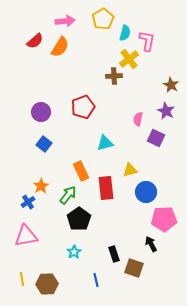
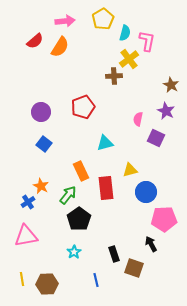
orange star: rotated 14 degrees counterclockwise
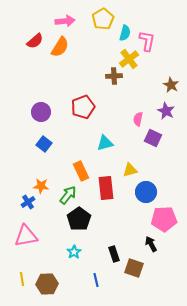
purple square: moved 3 px left
orange star: rotated 21 degrees counterclockwise
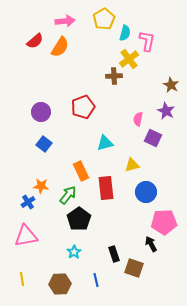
yellow pentagon: moved 1 px right
yellow triangle: moved 2 px right, 5 px up
pink pentagon: moved 3 px down
brown hexagon: moved 13 px right
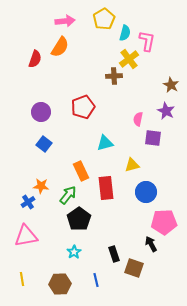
red semicircle: moved 18 px down; rotated 30 degrees counterclockwise
purple square: rotated 18 degrees counterclockwise
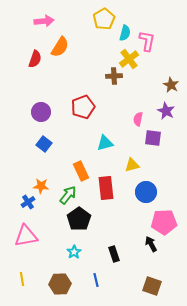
pink arrow: moved 21 px left
brown square: moved 18 px right, 18 px down
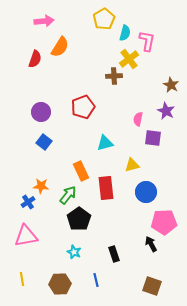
blue square: moved 2 px up
cyan star: rotated 16 degrees counterclockwise
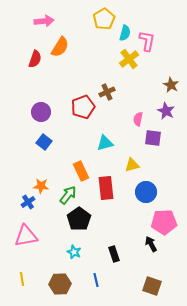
brown cross: moved 7 px left, 16 px down; rotated 21 degrees counterclockwise
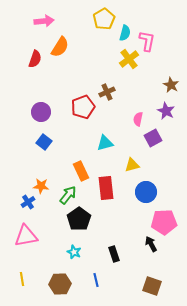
purple square: rotated 36 degrees counterclockwise
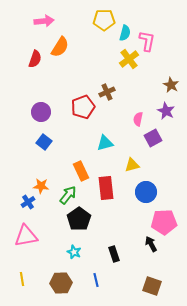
yellow pentagon: moved 1 px down; rotated 30 degrees clockwise
brown hexagon: moved 1 px right, 1 px up
